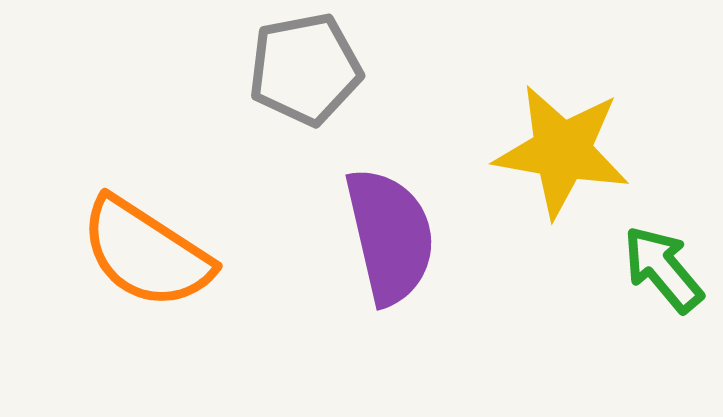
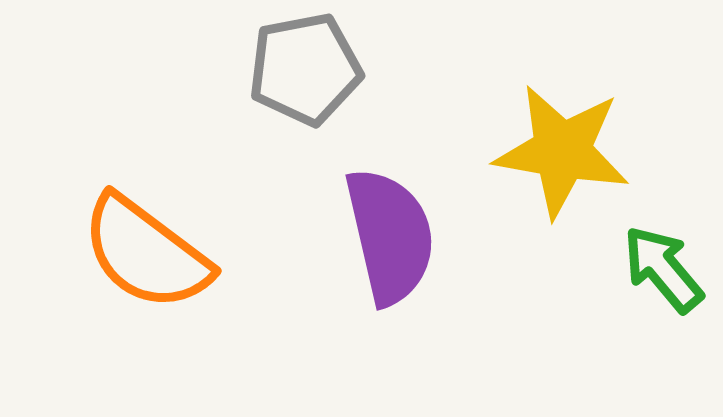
orange semicircle: rotated 4 degrees clockwise
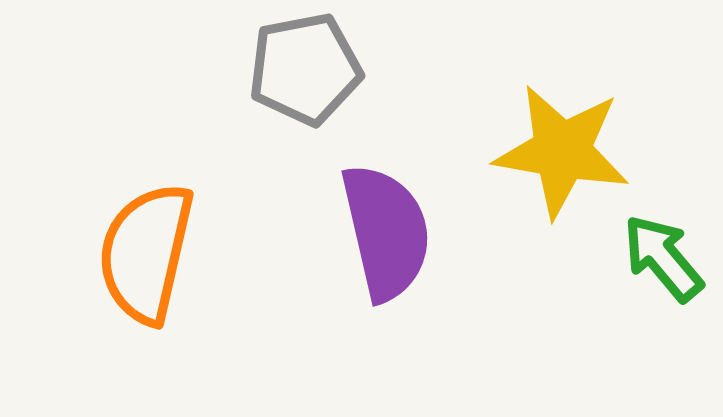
purple semicircle: moved 4 px left, 4 px up
orange semicircle: rotated 66 degrees clockwise
green arrow: moved 11 px up
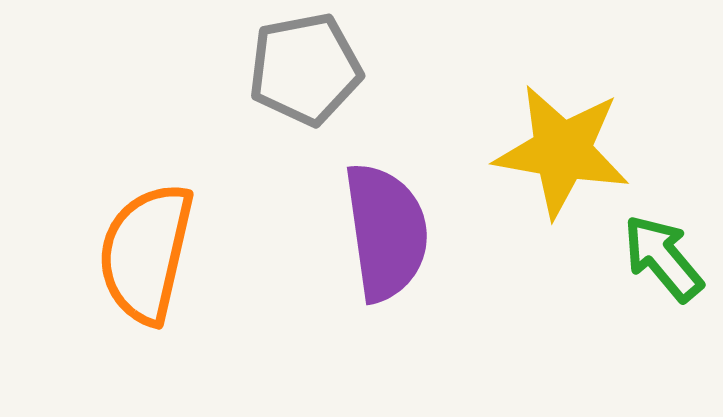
purple semicircle: rotated 5 degrees clockwise
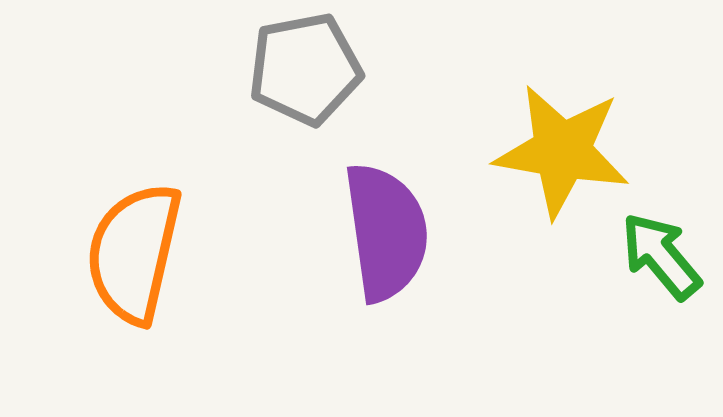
orange semicircle: moved 12 px left
green arrow: moved 2 px left, 2 px up
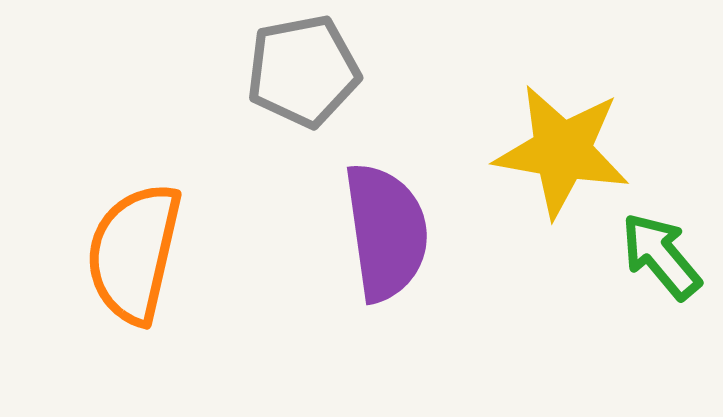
gray pentagon: moved 2 px left, 2 px down
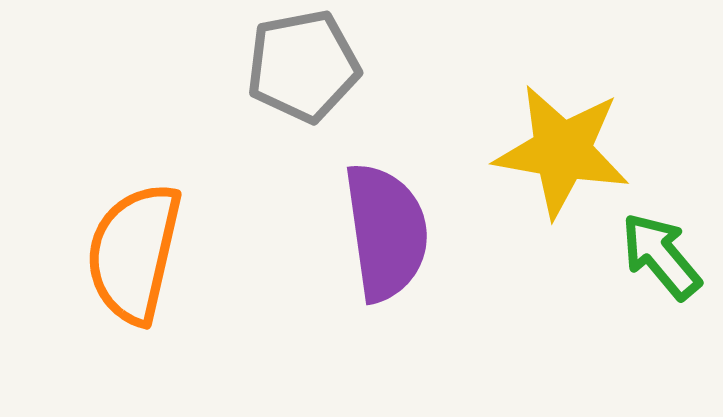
gray pentagon: moved 5 px up
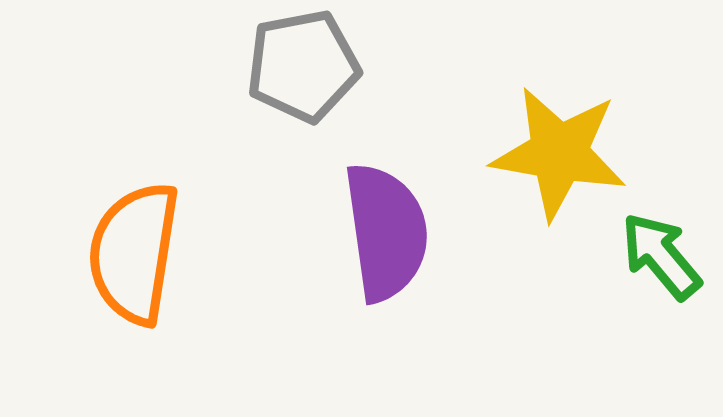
yellow star: moved 3 px left, 2 px down
orange semicircle: rotated 4 degrees counterclockwise
